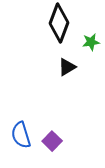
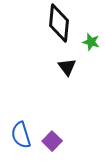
black diamond: rotated 15 degrees counterclockwise
green star: rotated 24 degrees clockwise
black triangle: rotated 36 degrees counterclockwise
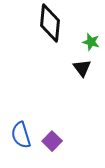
black diamond: moved 9 px left
black triangle: moved 15 px right, 1 px down
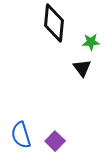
black diamond: moved 4 px right
green star: rotated 18 degrees counterclockwise
purple square: moved 3 px right
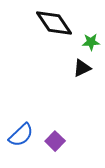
black diamond: rotated 39 degrees counterclockwise
black triangle: rotated 42 degrees clockwise
blue semicircle: rotated 116 degrees counterclockwise
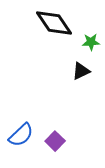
black triangle: moved 1 px left, 3 px down
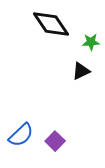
black diamond: moved 3 px left, 1 px down
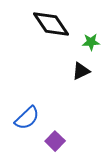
blue semicircle: moved 6 px right, 17 px up
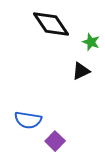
green star: rotated 24 degrees clockwise
blue semicircle: moved 1 px right, 2 px down; rotated 52 degrees clockwise
